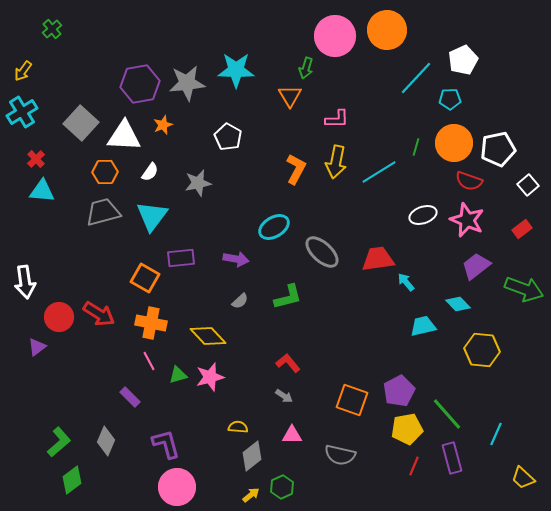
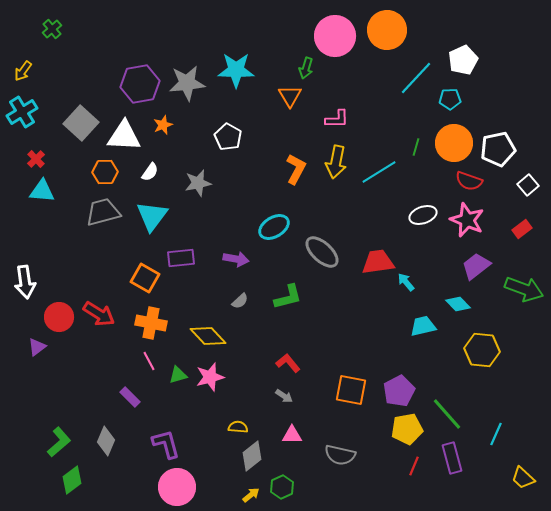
red trapezoid at (378, 259): moved 3 px down
orange square at (352, 400): moved 1 px left, 10 px up; rotated 8 degrees counterclockwise
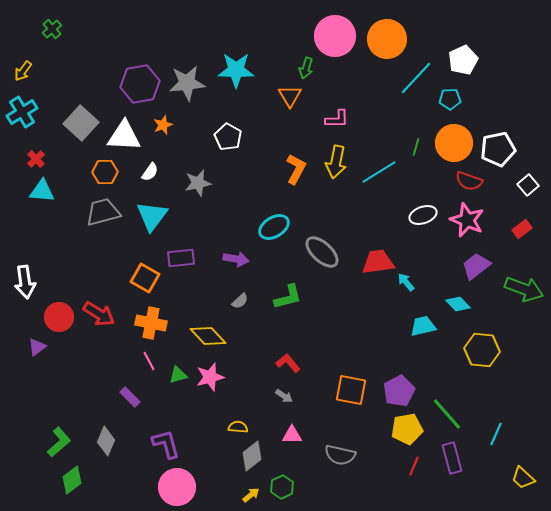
orange circle at (387, 30): moved 9 px down
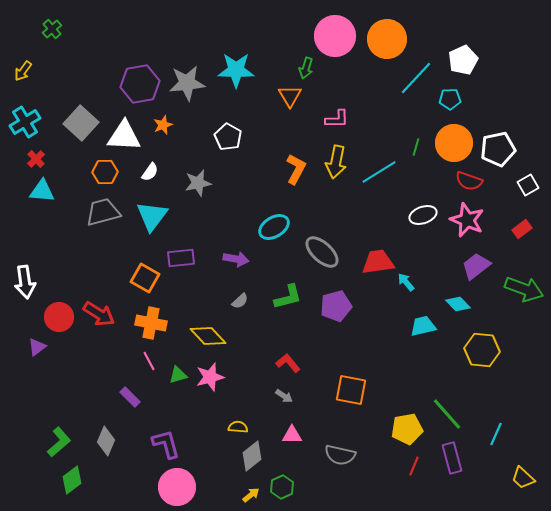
cyan cross at (22, 112): moved 3 px right, 10 px down
white square at (528, 185): rotated 10 degrees clockwise
purple pentagon at (399, 391): moved 63 px left, 85 px up; rotated 12 degrees clockwise
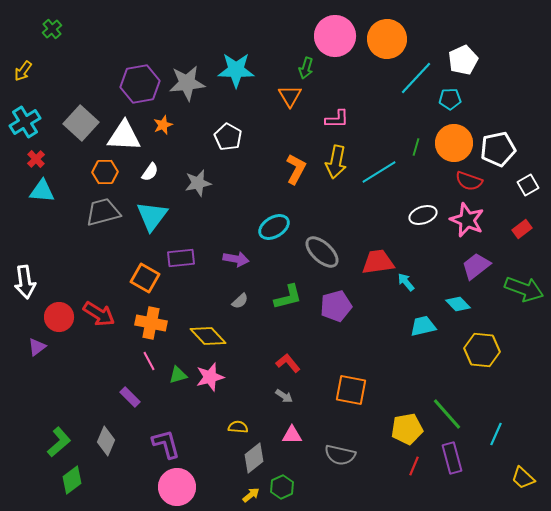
gray diamond at (252, 456): moved 2 px right, 2 px down
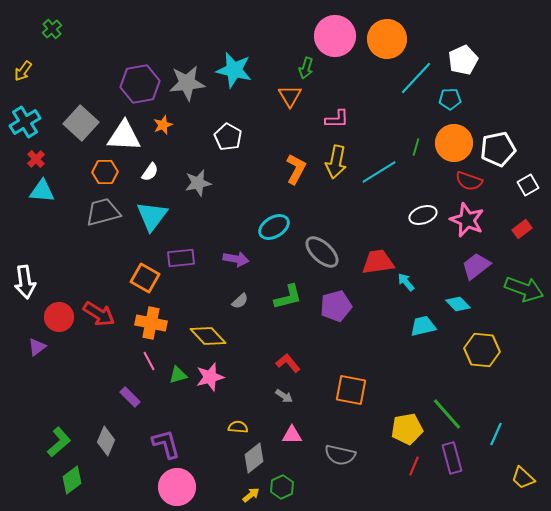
cyan star at (236, 70): moved 2 px left; rotated 12 degrees clockwise
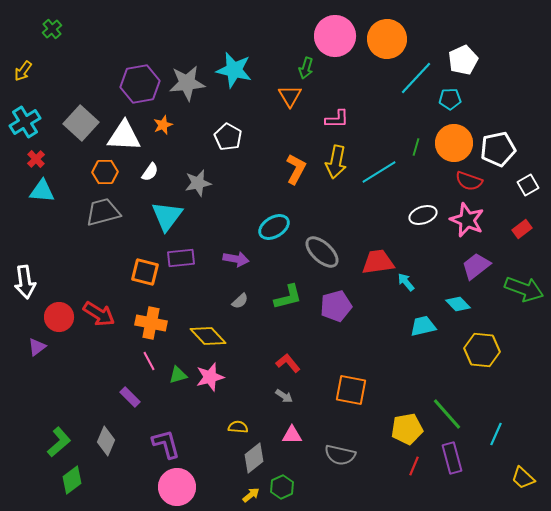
cyan triangle at (152, 216): moved 15 px right
orange square at (145, 278): moved 6 px up; rotated 16 degrees counterclockwise
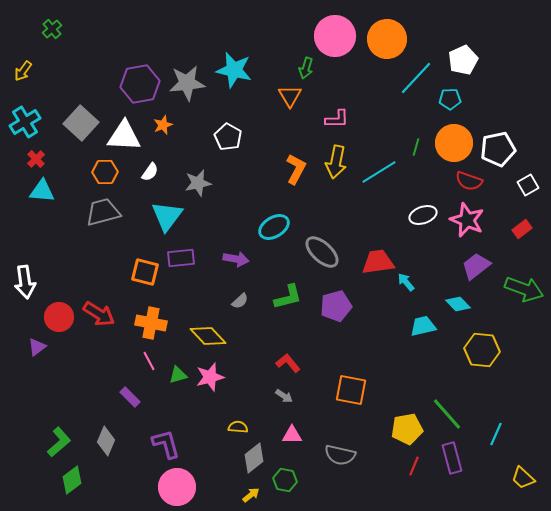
green hexagon at (282, 487): moved 3 px right, 7 px up; rotated 25 degrees counterclockwise
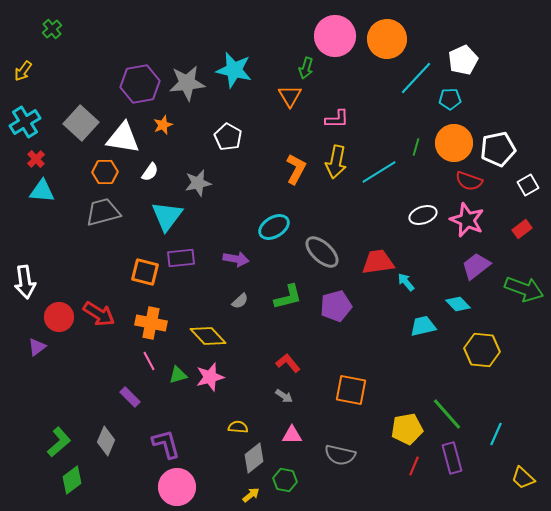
white triangle at (124, 136): moved 1 px left, 2 px down; rotated 6 degrees clockwise
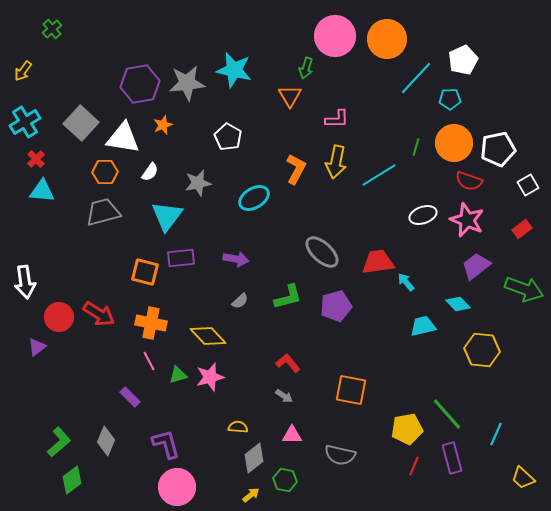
cyan line at (379, 172): moved 3 px down
cyan ellipse at (274, 227): moved 20 px left, 29 px up
